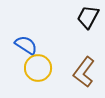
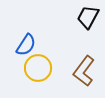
blue semicircle: rotated 90 degrees clockwise
brown L-shape: moved 1 px up
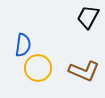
blue semicircle: moved 3 px left; rotated 25 degrees counterclockwise
brown L-shape: rotated 104 degrees counterclockwise
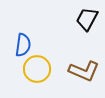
black trapezoid: moved 1 px left, 2 px down
yellow circle: moved 1 px left, 1 px down
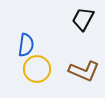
black trapezoid: moved 4 px left
blue semicircle: moved 3 px right
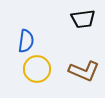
black trapezoid: rotated 125 degrees counterclockwise
blue semicircle: moved 4 px up
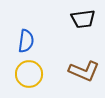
yellow circle: moved 8 px left, 5 px down
